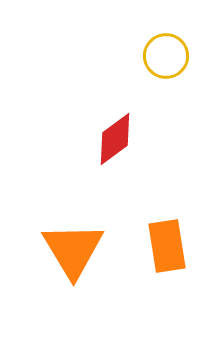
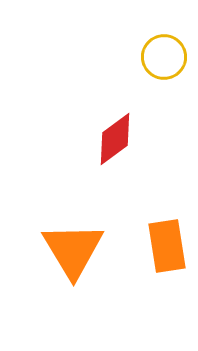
yellow circle: moved 2 px left, 1 px down
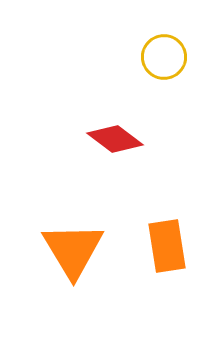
red diamond: rotated 74 degrees clockwise
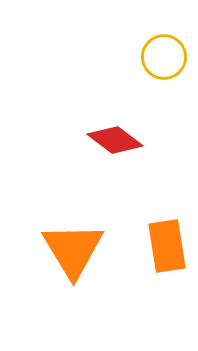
red diamond: moved 1 px down
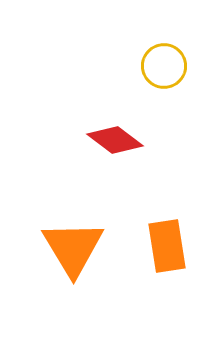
yellow circle: moved 9 px down
orange triangle: moved 2 px up
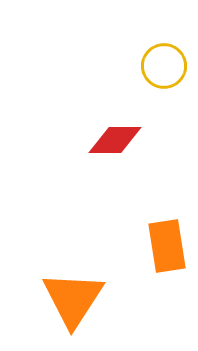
red diamond: rotated 38 degrees counterclockwise
orange triangle: moved 51 px down; rotated 4 degrees clockwise
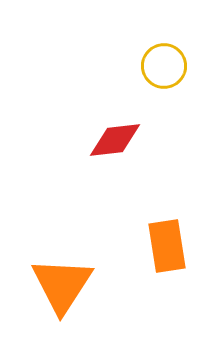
red diamond: rotated 6 degrees counterclockwise
orange triangle: moved 11 px left, 14 px up
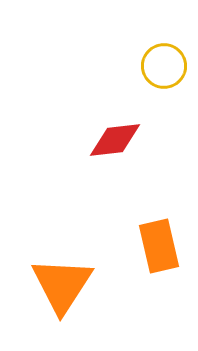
orange rectangle: moved 8 px left; rotated 4 degrees counterclockwise
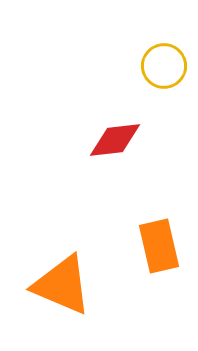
orange triangle: rotated 40 degrees counterclockwise
